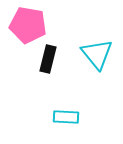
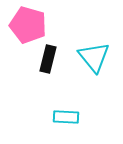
pink pentagon: rotated 6 degrees clockwise
cyan triangle: moved 3 px left, 3 px down
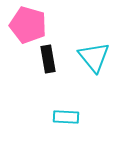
black rectangle: rotated 24 degrees counterclockwise
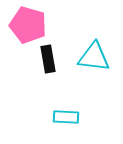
cyan triangle: rotated 44 degrees counterclockwise
